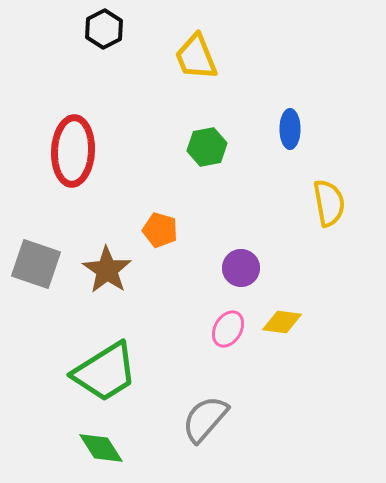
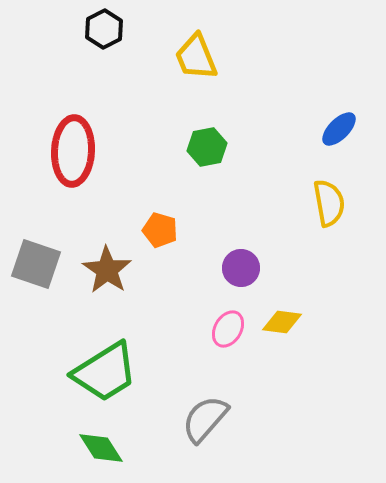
blue ellipse: moved 49 px right; rotated 45 degrees clockwise
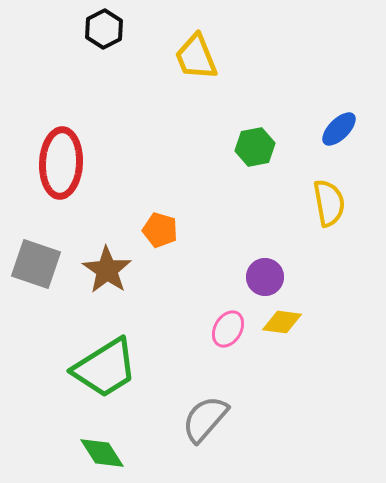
green hexagon: moved 48 px right
red ellipse: moved 12 px left, 12 px down
purple circle: moved 24 px right, 9 px down
green trapezoid: moved 4 px up
green diamond: moved 1 px right, 5 px down
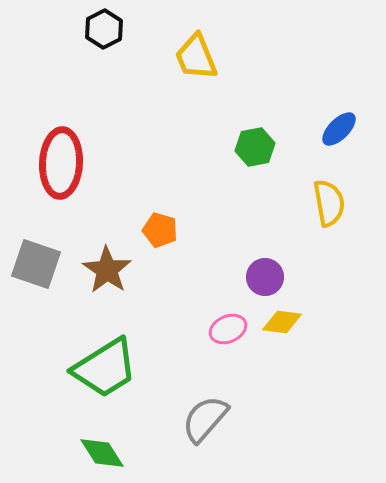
pink ellipse: rotated 36 degrees clockwise
